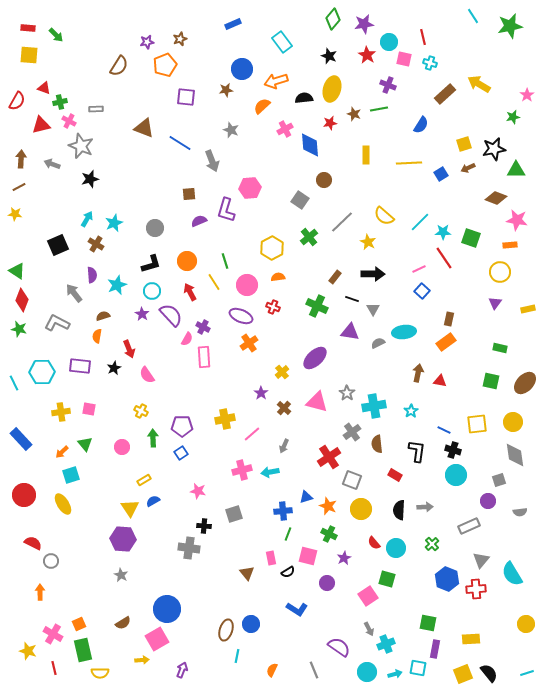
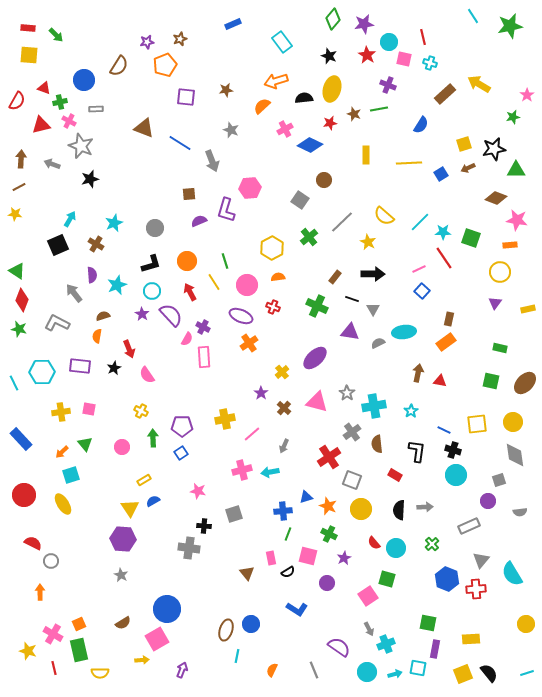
blue circle at (242, 69): moved 158 px left, 11 px down
blue diamond at (310, 145): rotated 60 degrees counterclockwise
cyan arrow at (87, 219): moved 17 px left
green rectangle at (83, 650): moved 4 px left
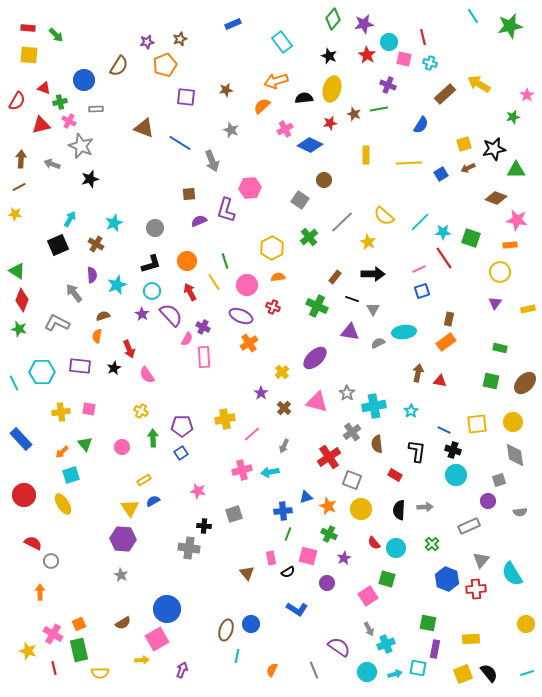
blue square at (422, 291): rotated 28 degrees clockwise
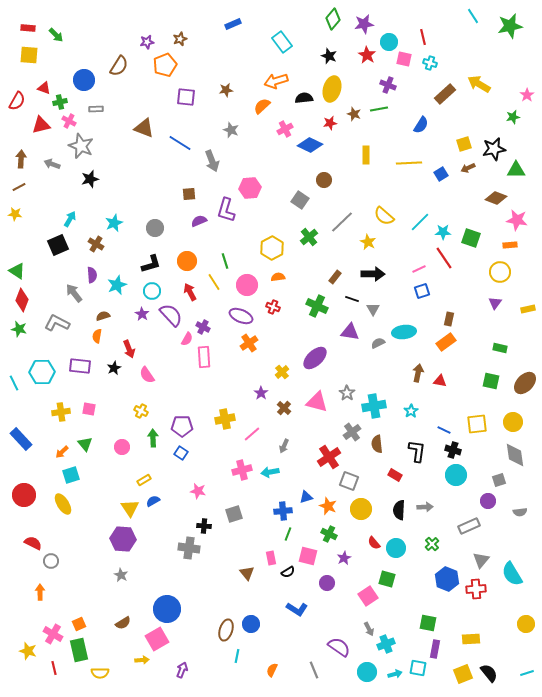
blue square at (181, 453): rotated 24 degrees counterclockwise
gray square at (352, 480): moved 3 px left, 1 px down
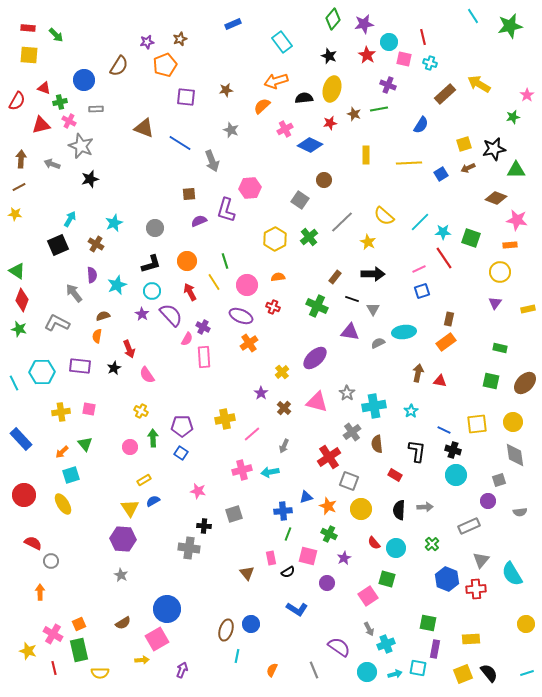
yellow hexagon at (272, 248): moved 3 px right, 9 px up
pink circle at (122, 447): moved 8 px right
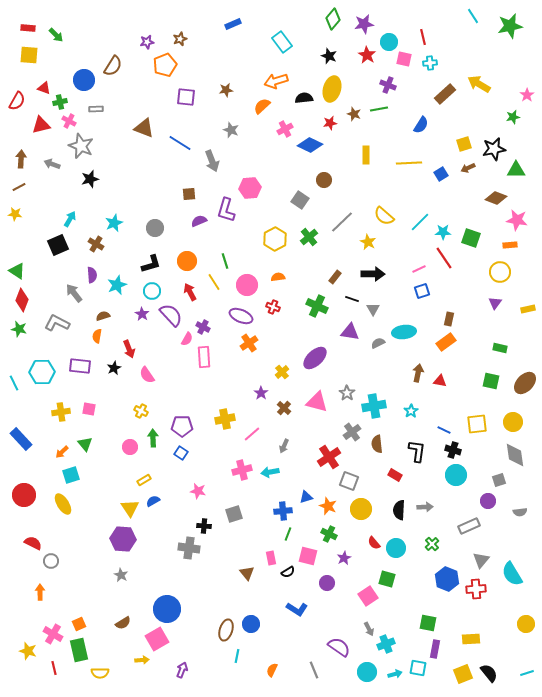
cyan cross at (430, 63): rotated 24 degrees counterclockwise
brown semicircle at (119, 66): moved 6 px left
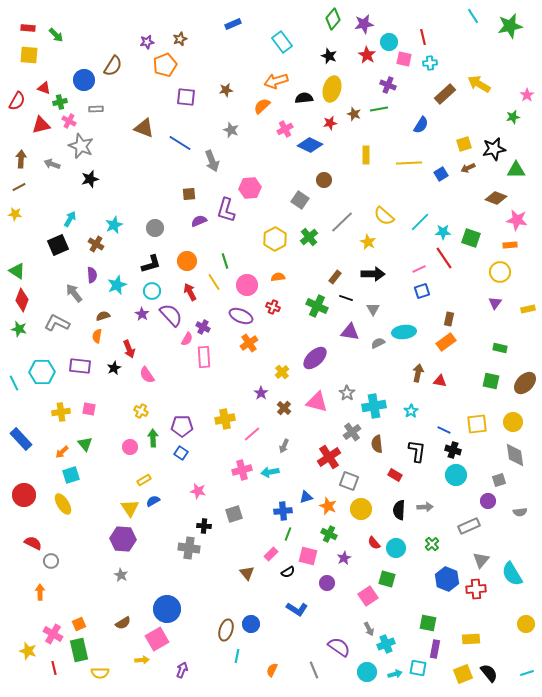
cyan star at (114, 223): moved 2 px down
black line at (352, 299): moved 6 px left, 1 px up
pink rectangle at (271, 558): moved 4 px up; rotated 56 degrees clockwise
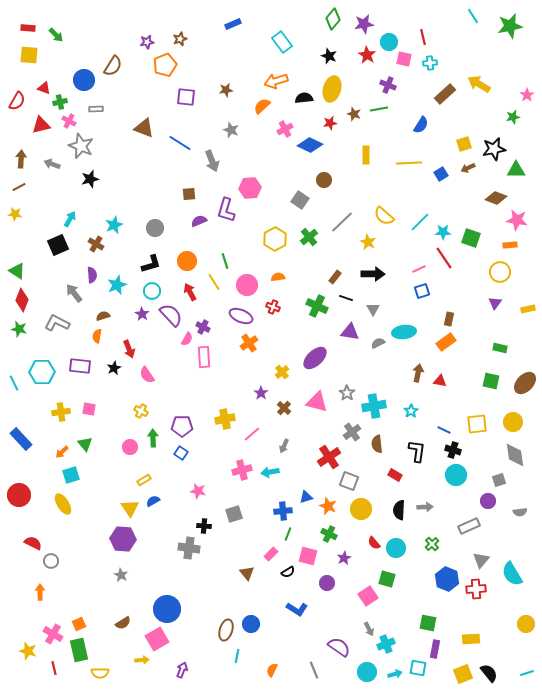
red circle at (24, 495): moved 5 px left
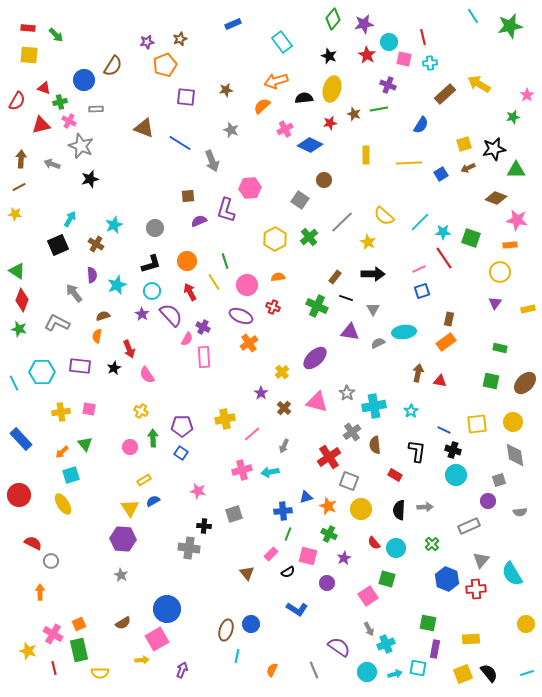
brown square at (189, 194): moved 1 px left, 2 px down
brown semicircle at (377, 444): moved 2 px left, 1 px down
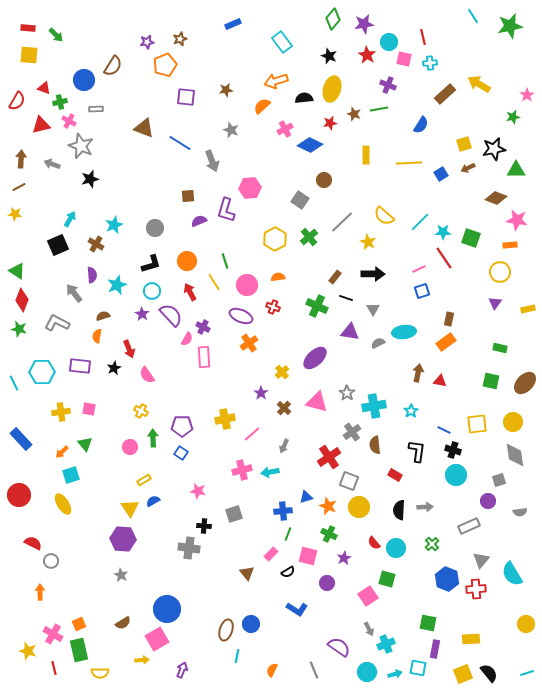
yellow circle at (361, 509): moved 2 px left, 2 px up
